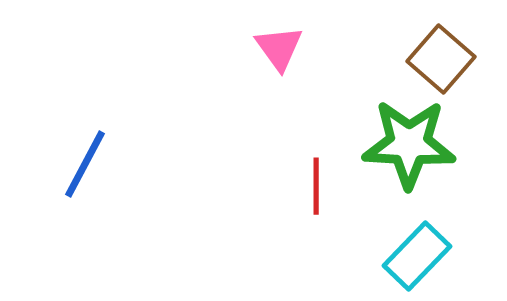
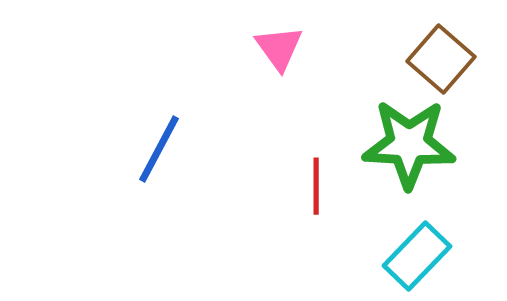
blue line: moved 74 px right, 15 px up
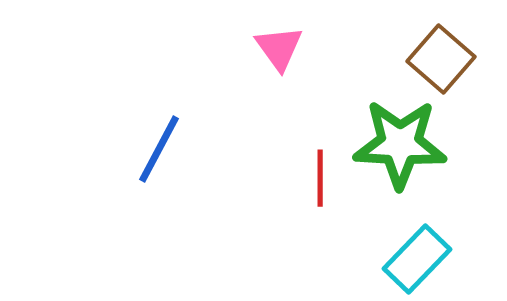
green star: moved 9 px left
red line: moved 4 px right, 8 px up
cyan rectangle: moved 3 px down
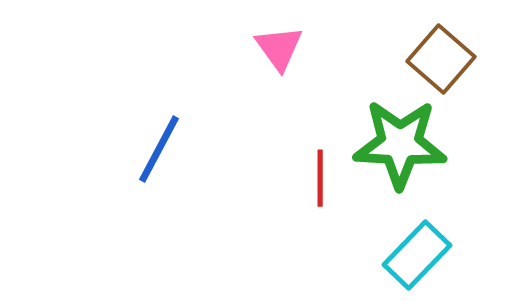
cyan rectangle: moved 4 px up
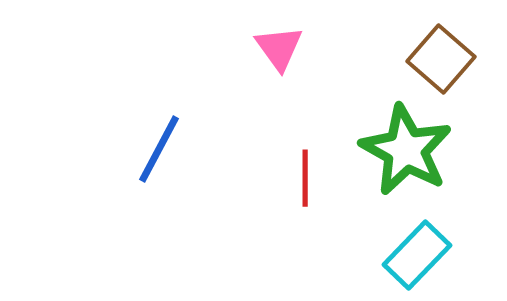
green star: moved 6 px right, 6 px down; rotated 26 degrees clockwise
red line: moved 15 px left
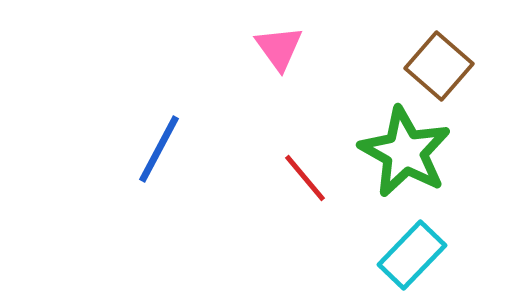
brown square: moved 2 px left, 7 px down
green star: moved 1 px left, 2 px down
red line: rotated 40 degrees counterclockwise
cyan rectangle: moved 5 px left
